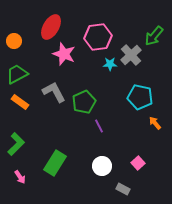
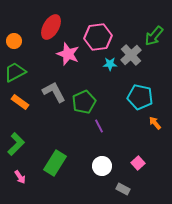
pink star: moved 4 px right
green trapezoid: moved 2 px left, 2 px up
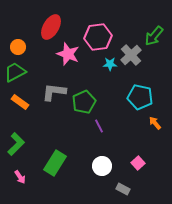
orange circle: moved 4 px right, 6 px down
gray L-shape: rotated 55 degrees counterclockwise
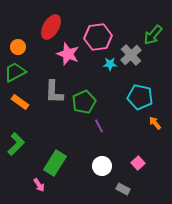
green arrow: moved 1 px left, 1 px up
gray L-shape: rotated 95 degrees counterclockwise
pink arrow: moved 19 px right, 8 px down
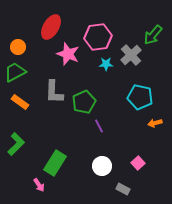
cyan star: moved 4 px left
orange arrow: rotated 64 degrees counterclockwise
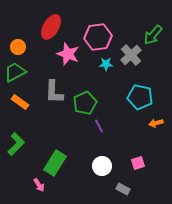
green pentagon: moved 1 px right, 1 px down
orange arrow: moved 1 px right
pink square: rotated 24 degrees clockwise
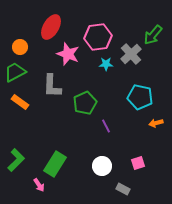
orange circle: moved 2 px right
gray cross: moved 1 px up
gray L-shape: moved 2 px left, 6 px up
purple line: moved 7 px right
green L-shape: moved 16 px down
green rectangle: moved 1 px down
